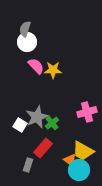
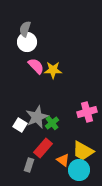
orange triangle: moved 7 px left
gray rectangle: moved 1 px right
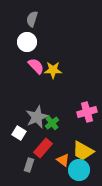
gray semicircle: moved 7 px right, 10 px up
white square: moved 1 px left, 8 px down
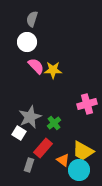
pink cross: moved 8 px up
gray star: moved 7 px left
green cross: moved 2 px right
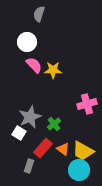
gray semicircle: moved 7 px right, 5 px up
pink semicircle: moved 2 px left, 1 px up
green cross: moved 1 px down
orange triangle: moved 11 px up
gray rectangle: moved 1 px down
